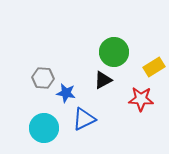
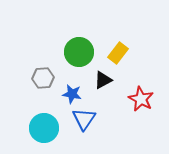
green circle: moved 35 px left
yellow rectangle: moved 36 px left, 14 px up; rotated 20 degrees counterclockwise
gray hexagon: rotated 10 degrees counterclockwise
blue star: moved 6 px right, 1 px down
red star: rotated 25 degrees clockwise
blue triangle: rotated 30 degrees counterclockwise
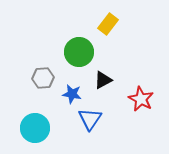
yellow rectangle: moved 10 px left, 29 px up
blue triangle: moved 6 px right
cyan circle: moved 9 px left
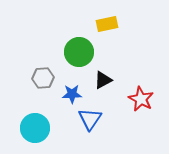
yellow rectangle: moved 1 px left; rotated 40 degrees clockwise
blue star: rotated 12 degrees counterclockwise
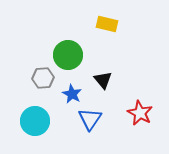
yellow rectangle: rotated 25 degrees clockwise
green circle: moved 11 px left, 3 px down
black triangle: rotated 42 degrees counterclockwise
blue star: rotated 30 degrees clockwise
red star: moved 1 px left, 14 px down
cyan circle: moved 7 px up
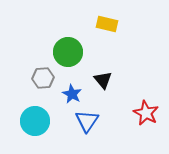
green circle: moved 3 px up
red star: moved 6 px right
blue triangle: moved 3 px left, 2 px down
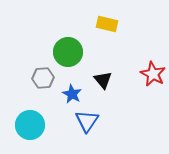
red star: moved 7 px right, 39 px up
cyan circle: moved 5 px left, 4 px down
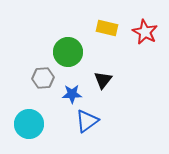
yellow rectangle: moved 4 px down
red star: moved 8 px left, 42 px up
black triangle: rotated 18 degrees clockwise
blue star: rotated 30 degrees counterclockwise
blue triangle: rotated 20 degrees clockwise
cyan circle: moved 1 px left, 1 px up
